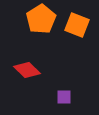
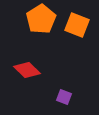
purple square: rotated 21 degrees clockwise
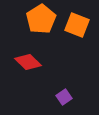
red diamond: moved 1 px right, 8 px up
purple square: rotated 35 degrees clockwise
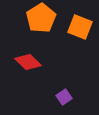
orange pentagon: moved 1 px up
orange square: moved 3 px right, 2 px down
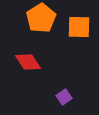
orange square: moved 1 px left; rotated 20 degrees counterclockwise
red diamond: rotated 12 degrees clockwise
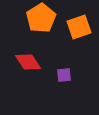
orange square: rotated 20 degrees counterclockwise
purple square: moved 22 px up; rotated 28 degrees clockwise
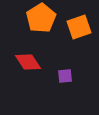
purple square: moved 1 px right, 1 px down
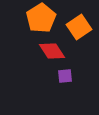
orange square: rotated 15 degrees counterclockwise
red diamond: moved 24 px right, 11 px up
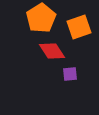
orange square: rotated 15 degrees clockwise
purple square: moved 5 px right, 2 px up
